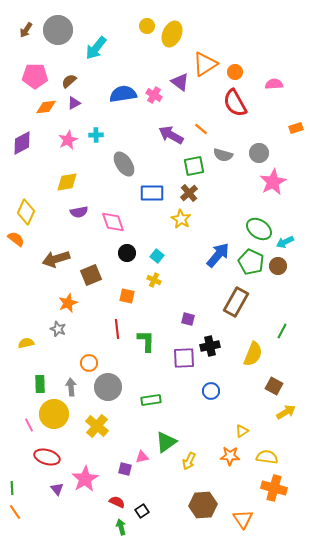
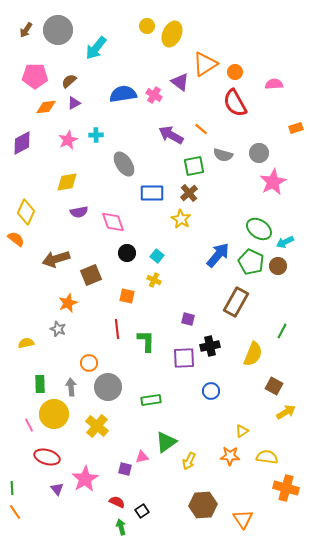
orange cross at (274, 488): moved 12 px right
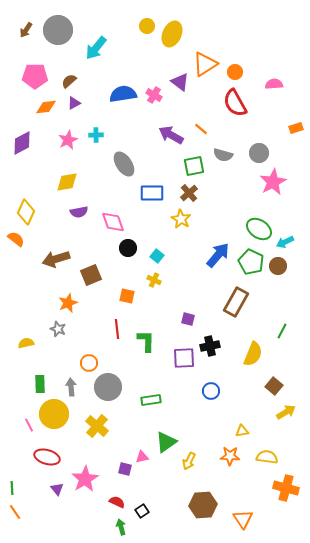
black circle at (127, 253): moved 1 px right, 5 px up
brown square at (274, 386): rotated 12 degrees clockwise
yellow triangle at (242, 431): rotated 24 degrees clockwise
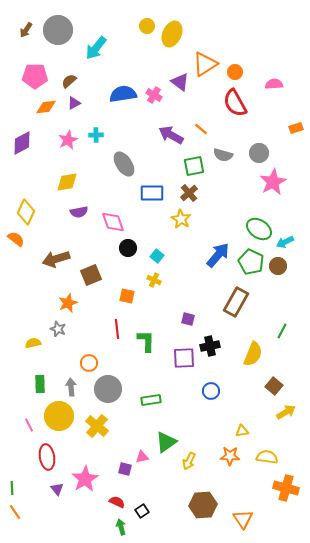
yellow semicircle at (26, 343): moved 7 px right
gray circle at (108, 387): moved 2 px down
yellow circle at (54, 414): moved 5 px right, 2 px down
red ellipse at (47, 457): rotated 65 degrees clockwise
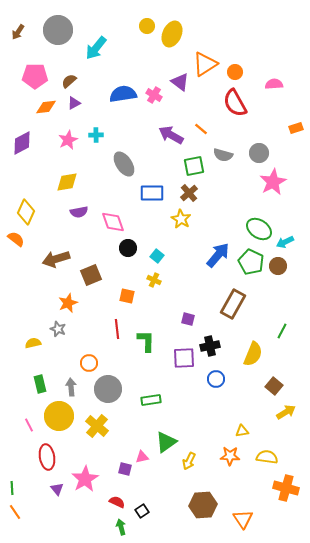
brown arrow at (26, 30): moved 8 px left, 2 px down
brown rectangle at (236, 302): moved 3 px left, 2 px down
green rectangle at (40, 384): rotated 12 degrees counterclockwise
blue circle at (211, 391): moved 5 px right, 12 px up
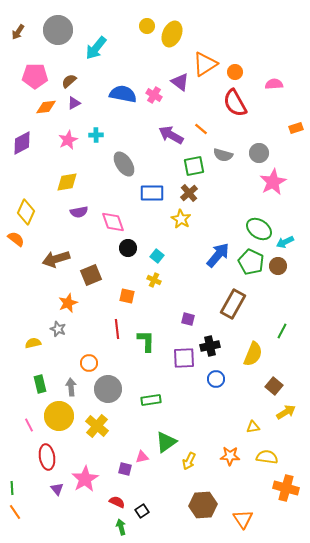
blue semicircle at (123, 94): rotated 20 degrees clockwise
yellow triangle at (242, 431): moved 11 px right, 4 px up
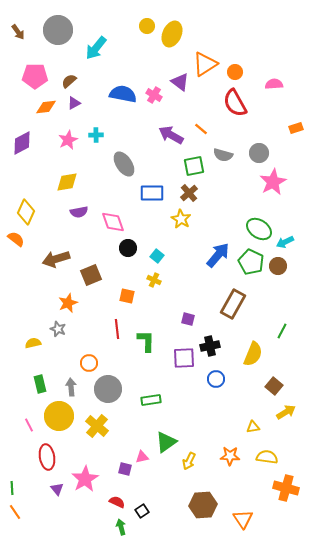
brown arrow at (18, 32): rotated 70 degrees counterclockwise
